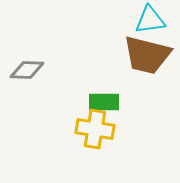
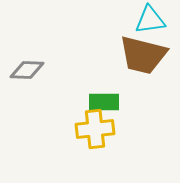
brown trapezoid: moved 4 px left
yellow cross: rotated 15 degrees counterclockwise
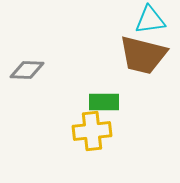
yellow cross: moved 3 px left, 2 px down
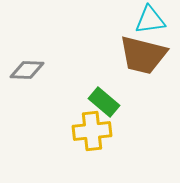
green rectangle: rotated 40 degrees clockwise
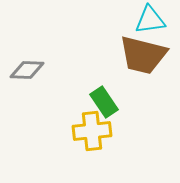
green rectangle: rotated 16 degrees clockwise
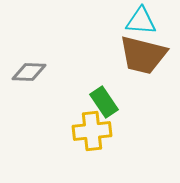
cyan triangle: moved 9 px left, 1 px down; rotated 12 degrees clockwise
gray diamond: moved 2 px right, 2 px down
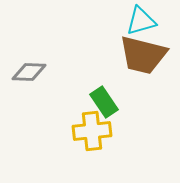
cyan triangle: rotated 20 degrees counterclockwise
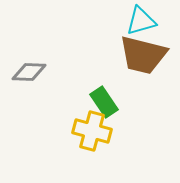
yellow cross: rotated 21 degrees clockwise
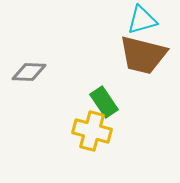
cyan triangle: moved 1 px right, 1 px up
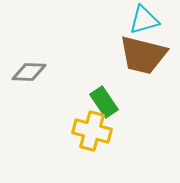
cyan triangle: moved 2 px right
